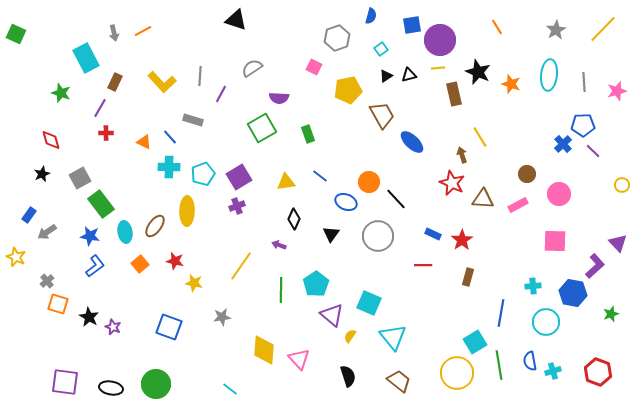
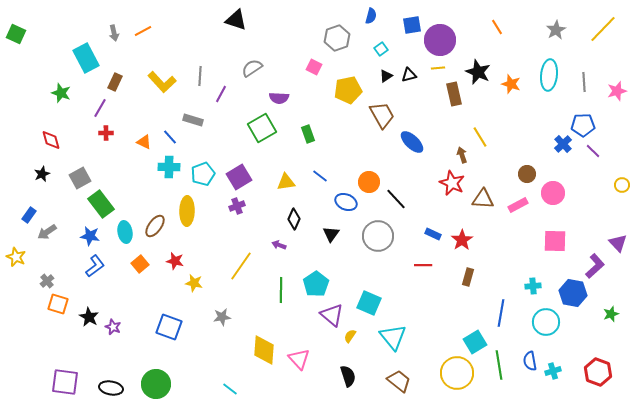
pink circle at (559, 194): moved 6 px left, 1 px up
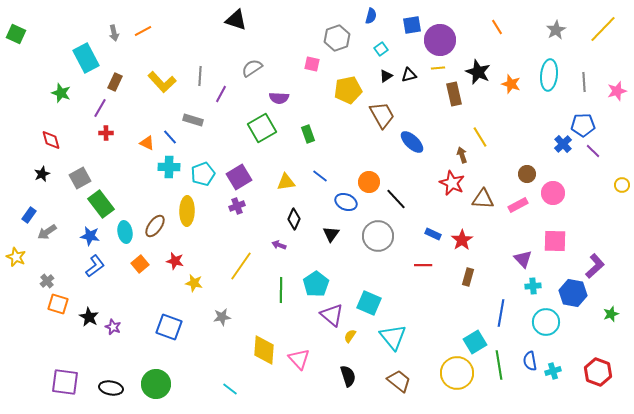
pink square at (314, 67): moved 2 px left, 3 px up; rotated 14 degrees counterclockwise
orange triangle at (144, 142): moved 3 px right, 1 px down
purple triangle at (618, 243): moved 95 px left, 16 px down
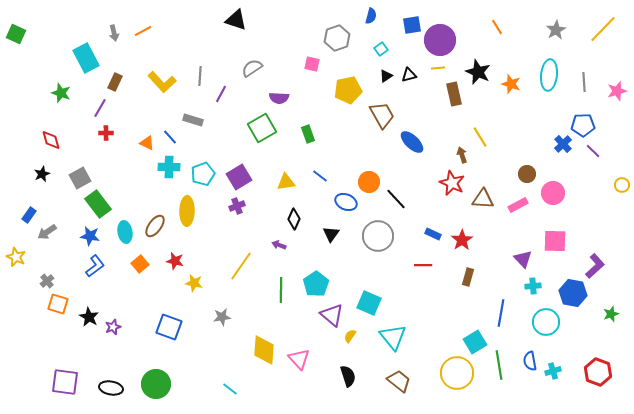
green rectangle at (101, 204): moved 3 px left
purple star at (113, 327): rotated 28 degrees clockwise
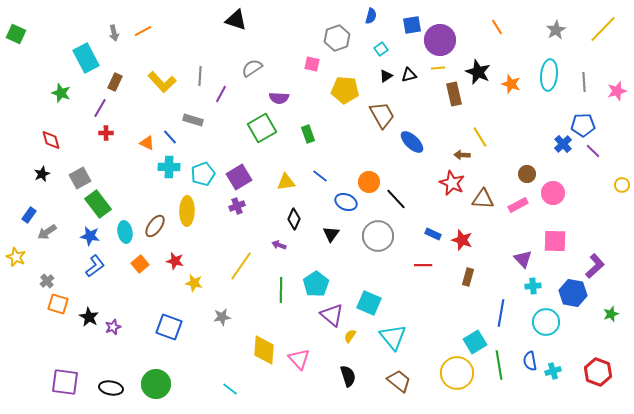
yellow pentagon at (348, 90): moved 3 px left; rotated 16 degrees clockwise
brown arrow at (462, 155): rotated 70 degrees counterclockwise
red star at (462, 240): rotated 20 degrees counterclockwise
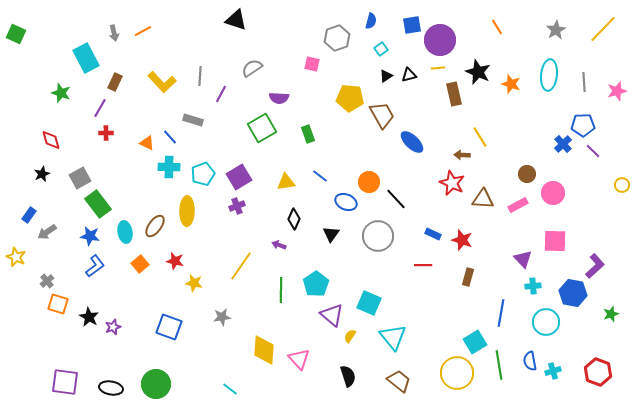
blue semicircle at (371, 16): moved 5 px down
yellow pentagon at (345, 90): moved 5 px right, 8 px down
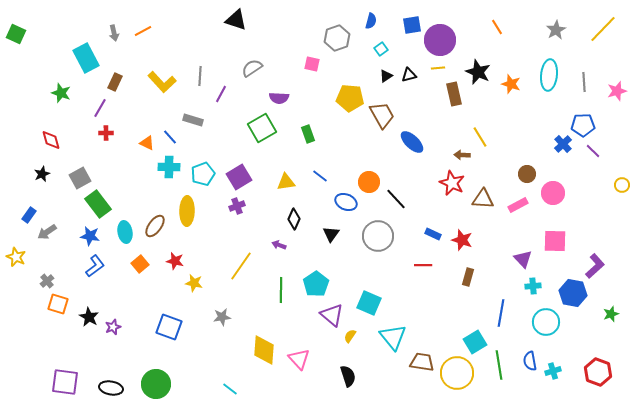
brown trapezoid at (399, 381): moved 23 px right, 19 px up; rotated 30 degrees counterclockwise
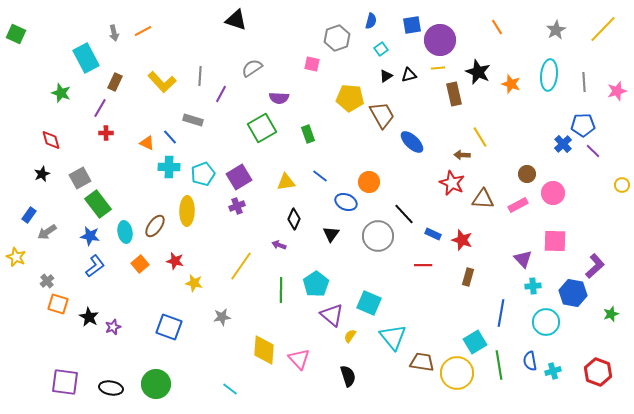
black line at (396, 199): moved 8 px right, 15 px down
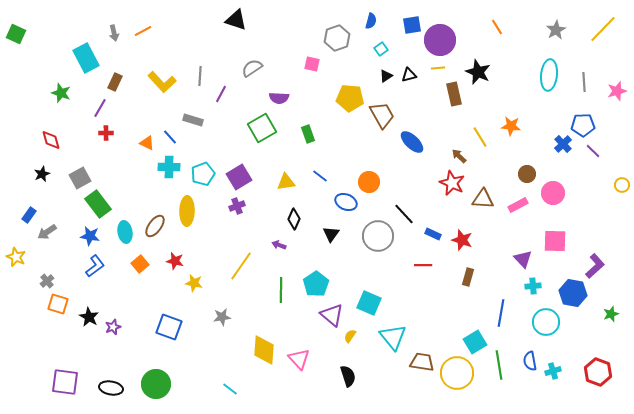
orange star at (511, 84): moved 42 px down; rotated 12 degrees counterclockwise
brown arrow at (462, 155): moved 3 px left, 1 px down; rotated 42 degrees clockwise
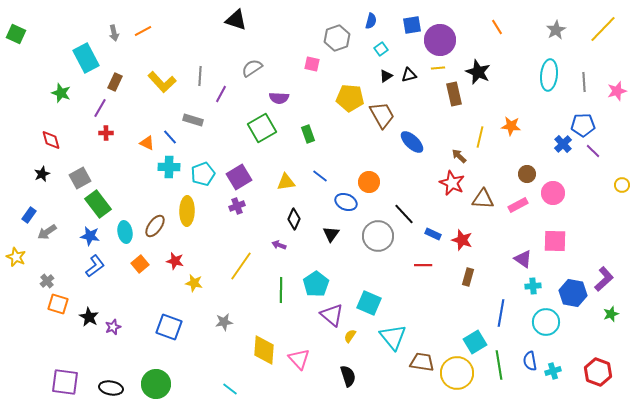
yellow line at (480, 137): rotated 45 degrees clockwise
purple triangle at (523, 259): rotated 12 degrees counterclockwise
purple L-shape at (595, 266): moved 9 px right, 13 px down
gray star at (222, 317): moved 2 px right, 5 px down
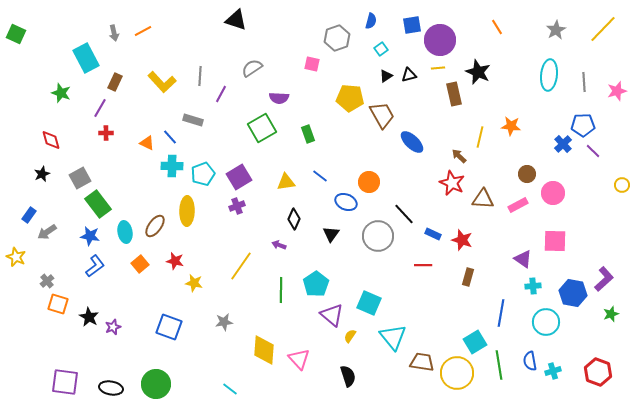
cyan cross at (169, 167): moved 3 px right, 1 px up
